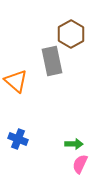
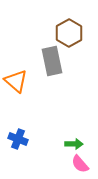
brown hexagon: moved 2 px left, 1 px up
pink semicircle: rotated 66 degrees counterclockwise
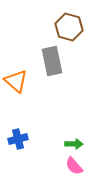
brown hexagon: moved 6 px up; rotated 16 degrees counterclockwise
blue cross: rotated 36 degrees counterclockwise
pink semicircle: moved 6 px left, 2 px down
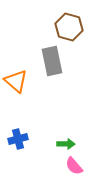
green arrow: moved 8 px left
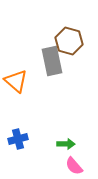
brown hexagon: moved 14 px down
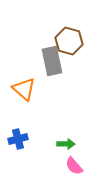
orange triangle: moved 8 px right, 8 px down
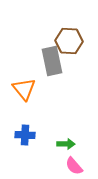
brown hexagon: rotated 12 degrees counterclockwise
orange triangle: rotated 10 degrees clockwise
blue cross: moved 7 px right, 4 px up; rotated 18 degrees clockwise
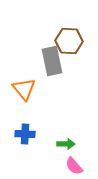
blue cross: moved 1 px up
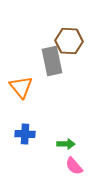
orange triangle: moved 3 px left, 2 px up
